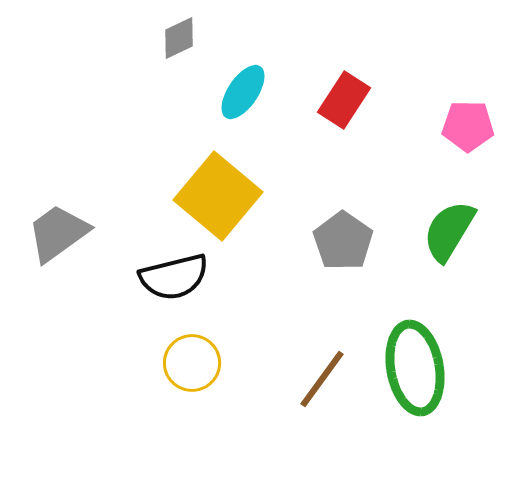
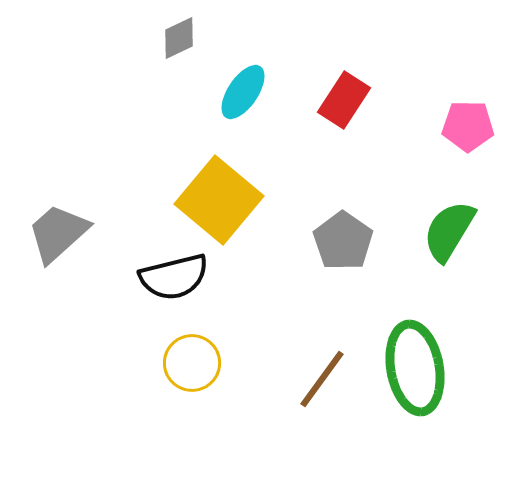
yellow square: moved 1 px right, 4 px down
gray trapezoid: rotated 6 degrees counterclockwise
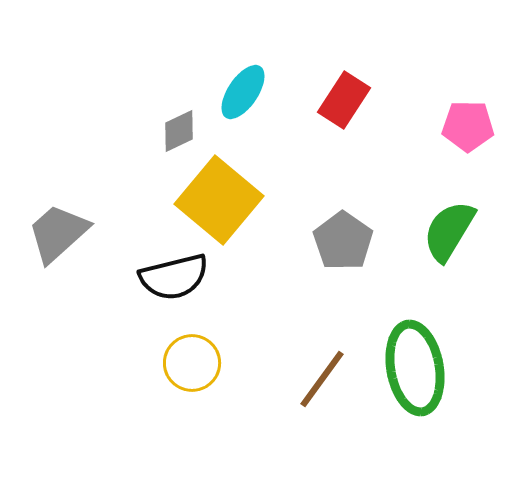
gray diamond: moved 93 px down
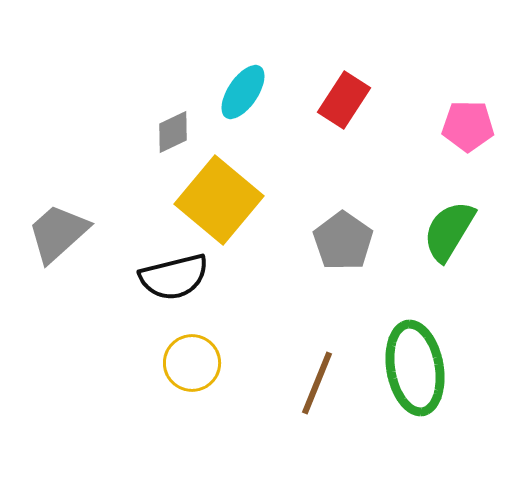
gray diamond: moved 6 px left, 1 px down
brown line: moved 5 px left, 4 px down; rotated 14 degrees counterclockwise
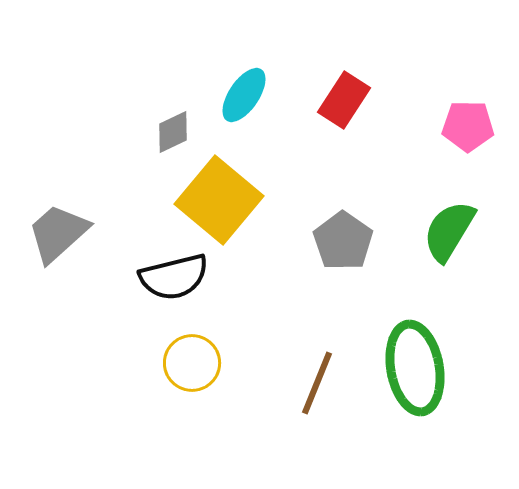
cyan ellipse: moved 1 px right, 3 px down
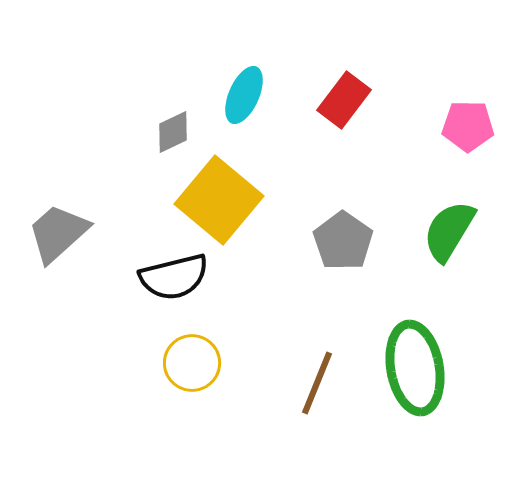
cyan ellipse: rotated 10 degrees counterclockwise
red rectangle: rotated 4 degrees clockwise
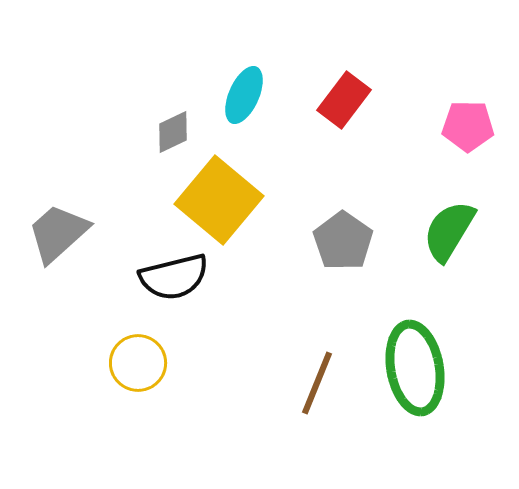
yellow circle: moved 54 px left
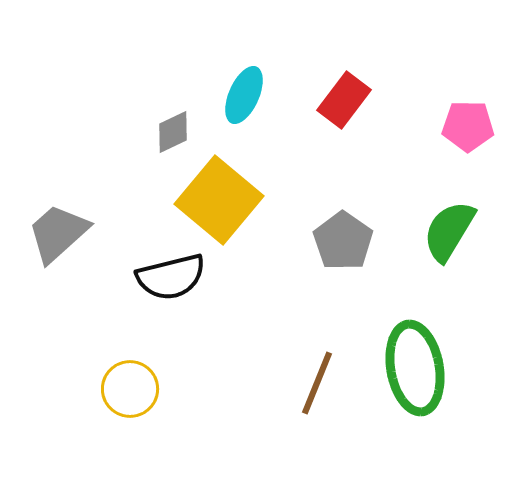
black semicircle: moved 3 px left
yellow circle: moved 8 px left, 26 px down
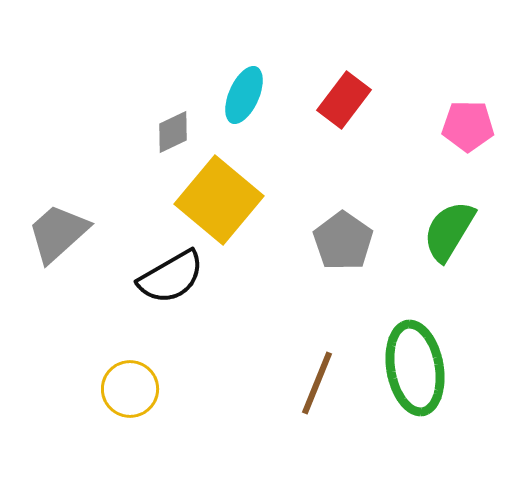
black semicircle: rotated 16 degrees counterclockwise
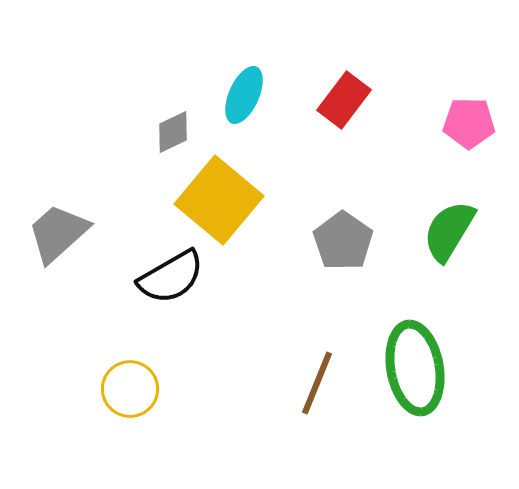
pink pentagon: moved 1 px right, 3 px up
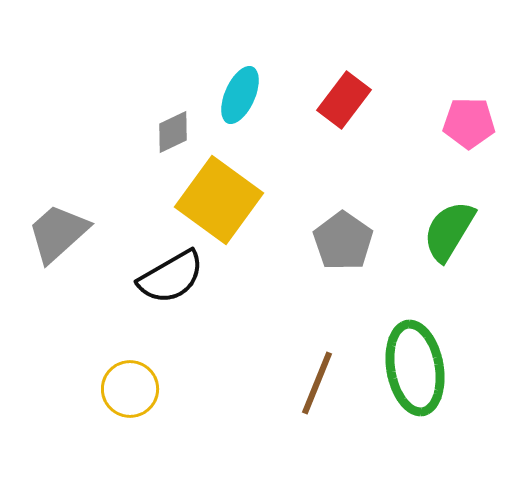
cyan ellipse: moved 4 px left
yellow square: rotated 4 degrees counterclockwise
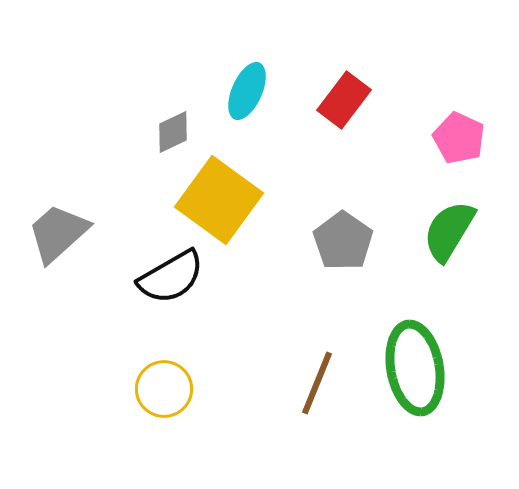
cyan ellipse: moved 7 px right, 4 px up
pink pentagon: moved 10 px left, 15 px down; rotated 24 degrees clockwise
yellow circle: moved 34 px right
